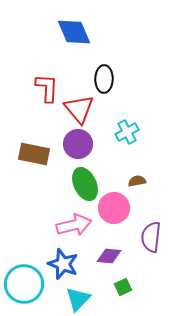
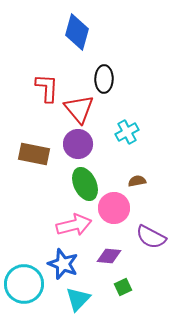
blue diamond: moved 3 px right; rotated 39 degrees clockwise
purple semicircle: rotated 68 degrees counterclockwise
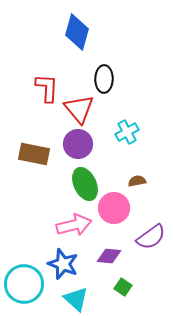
purple semicircle: rotated 64 degrees counterclockwise
green square: rotated 30 degrees counterclockwise
cyan triangle: moved 2 px left; rotated 32 degrees counterclockwise
